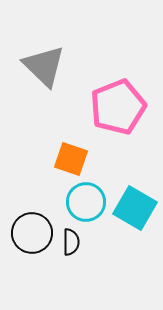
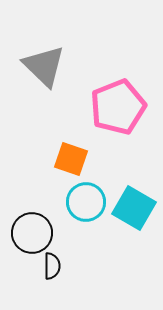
cyan square: moved 1 px left
black semicircle: moved 19 px left, 24 px down
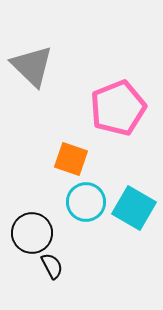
gray triangle: moved 12 px left
pink pentagon: moved 1 px down
black semicircle: rotated 28 degrees counterclockwise
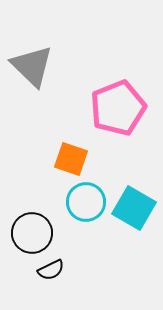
black semicircle: moved 1 px left, 4 px down; rotated 92 degrees clockwise
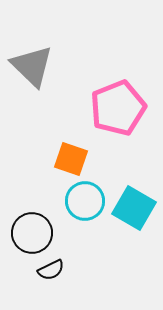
cyan circle: moved 1 px left, 1 px up
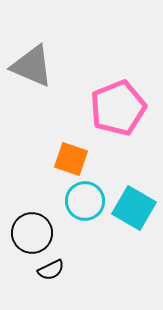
gray triangle: rotated 21 degrees counterclockwise
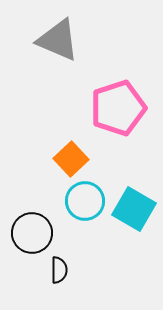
gray triangle: moved 26 px right, 26 px up
pink pentagon: rotated 4 degrees clockwise
orange square: rotated 28 degrees clockwise
cyan square: moved 1 px down
black semicircle: moved 8 px right; rotated 64 degrees counterclockwise
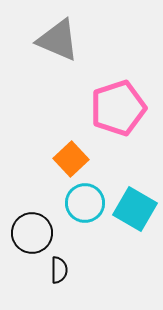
cyan circle: moved 2 px down
cyan square: moved 1 px right
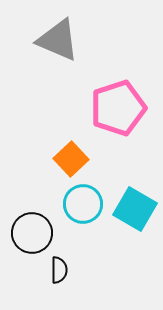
cyan circle: moved 2 px left, 1 px down
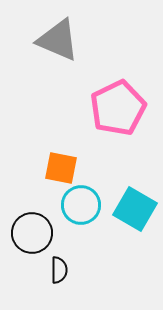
pink pentagon: rotated 8 degrees counterclockwise
orange square: moved 10 px left, 9 px down; rotated 36 degrees counterclockwise
cyan circle: moved 2 px left, 1 px down
